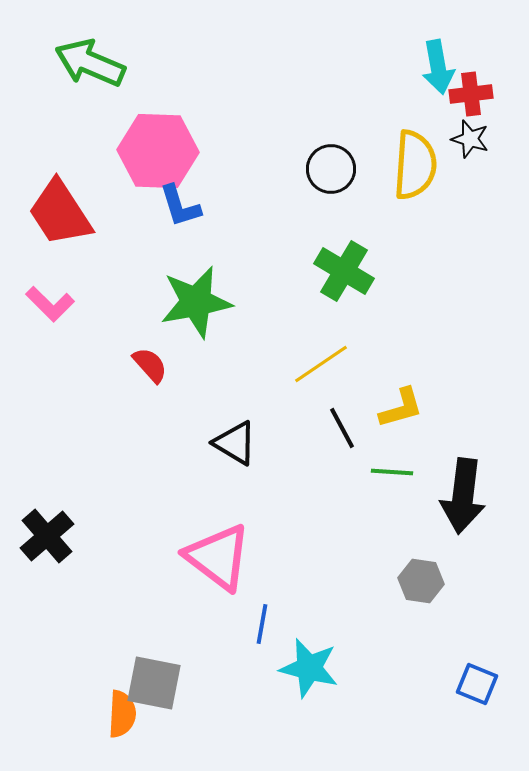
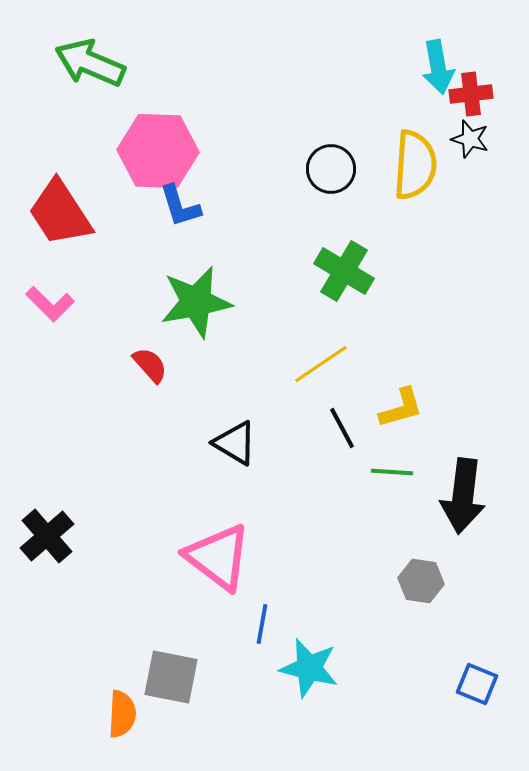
gray square: moved 17 px right, 6 px up
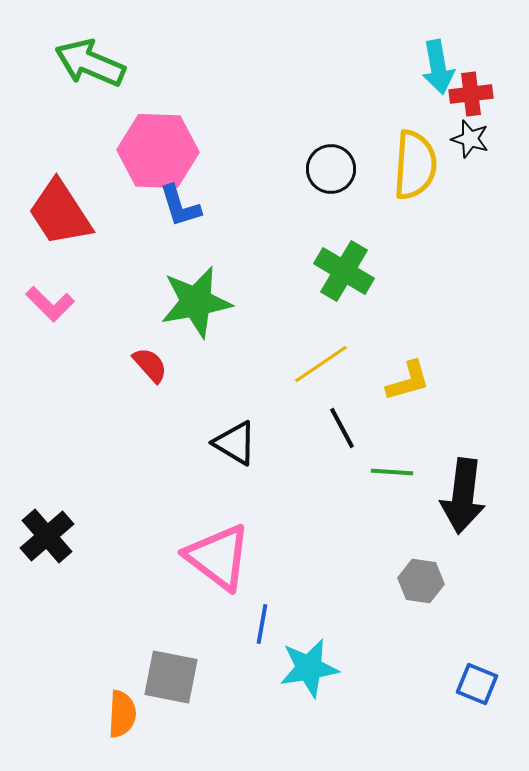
yellow L-shape: moved 7 px right, 27 px up
cyan star: rotated 24 degrees counterclockwise
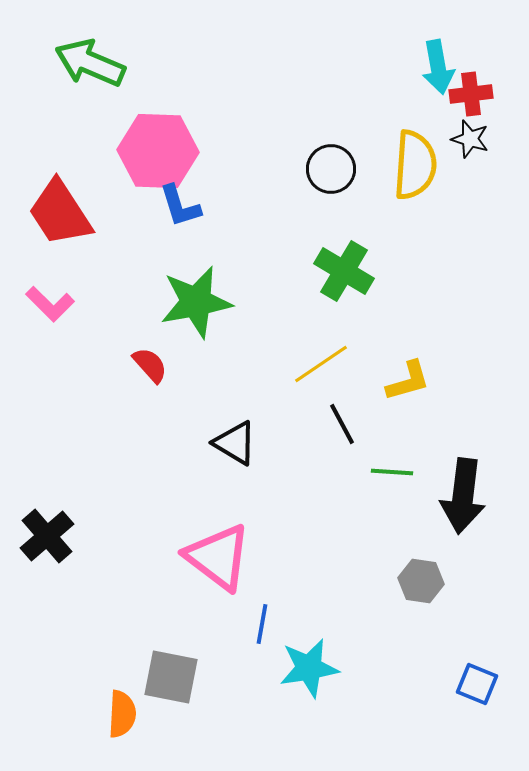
black line: moved 4 px up
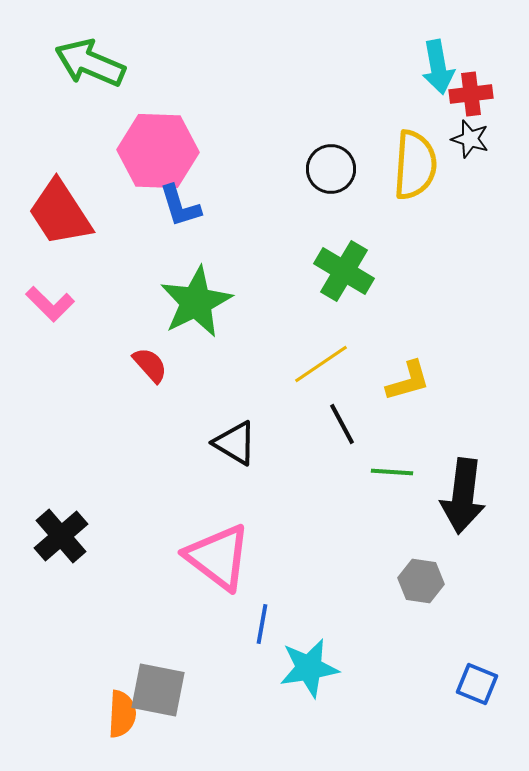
green star: rotated 16 degrees counterclockwise
black cross: moved 14 px right
gray square: moved 13 px left, 13 px down
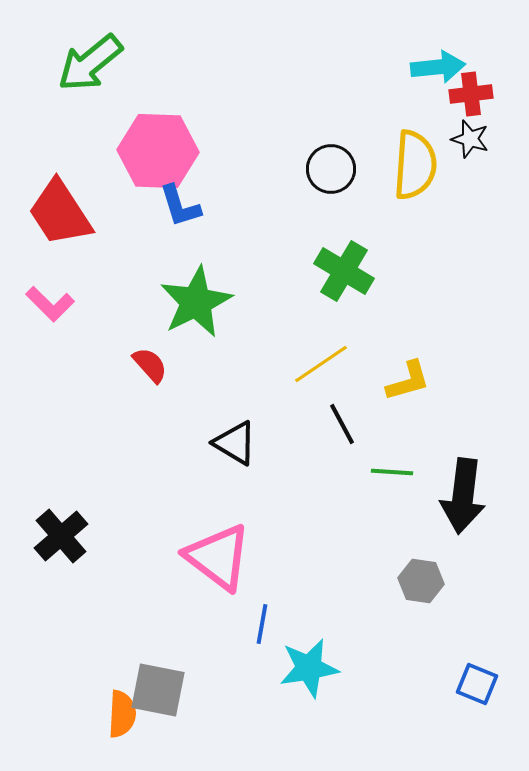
green arrow: rotated 62 degrees counterclockwise
cyan arrow: rotated 86 degrees counterclockwise
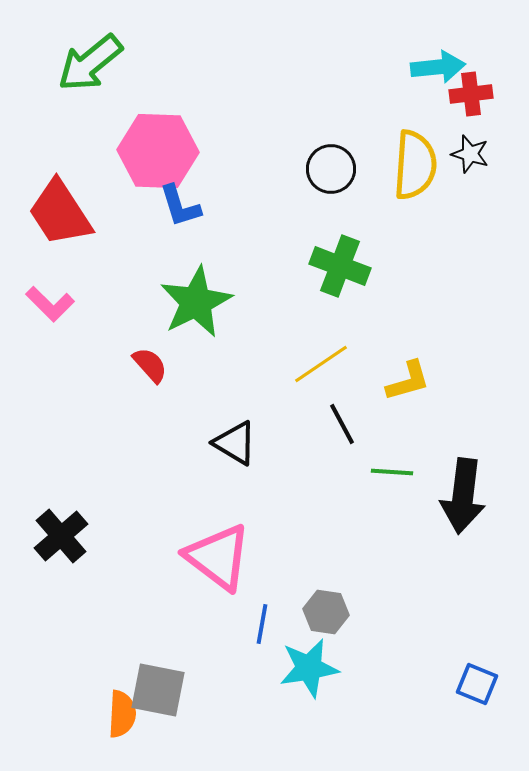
black star: moved 15 px down
green cross: moved 4 px left, 5 px up; rotated 10 degrees counterclockwise
gray hexagon: moved 95 px left, 31 px down
